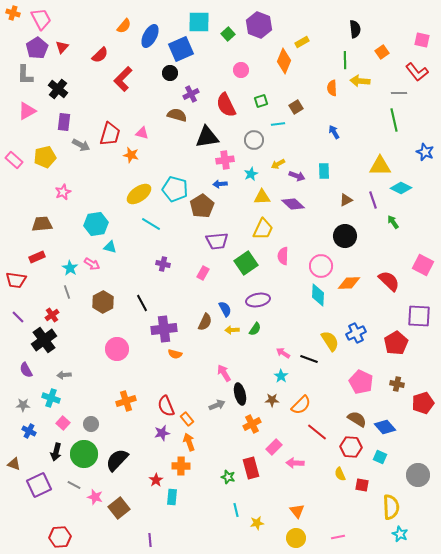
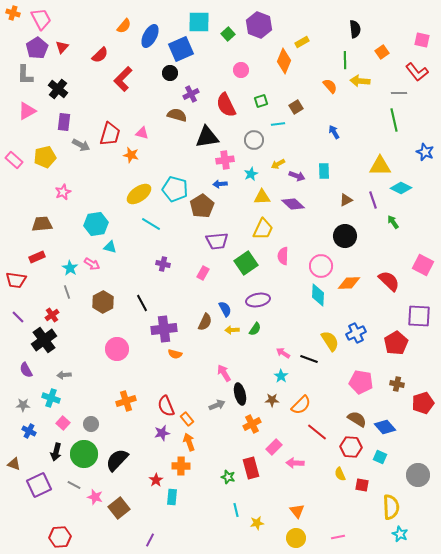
orange semicircle at (332, 88): moved 2 px left, 2 px up; rotated 140 degrees clockwise
pink pentagon at (361, 382): rotated 15 degrees counterclockwise
purple line at (150, 540): rotated 32 degrees clockwise
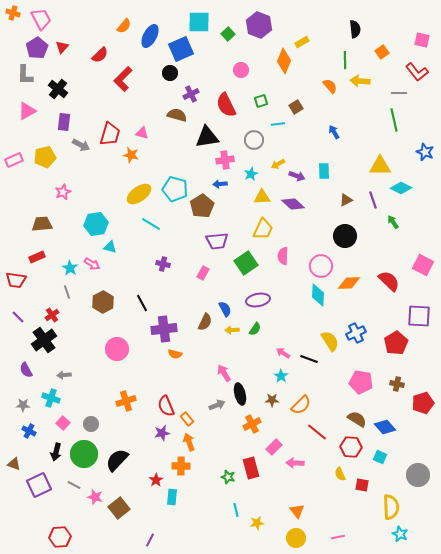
pink rectangle at (14, 160): rotated 66 degrees counterclockwise
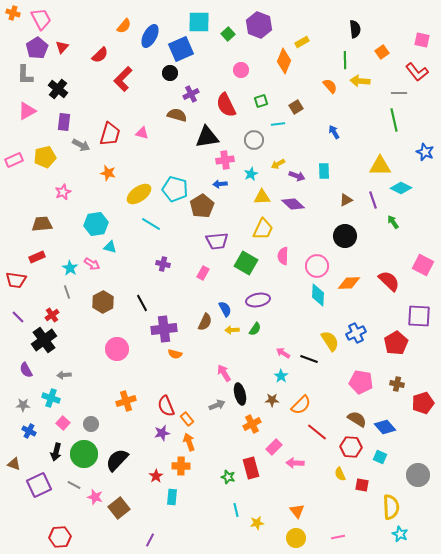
orange star at (131, 155): moved 23 px left, 18 px down
green square at (246, 263): rotated 25 degrees counterclockwise
pink circle at (321, 266): moved 4 px left
red star at (156, 480): moved 4 px up
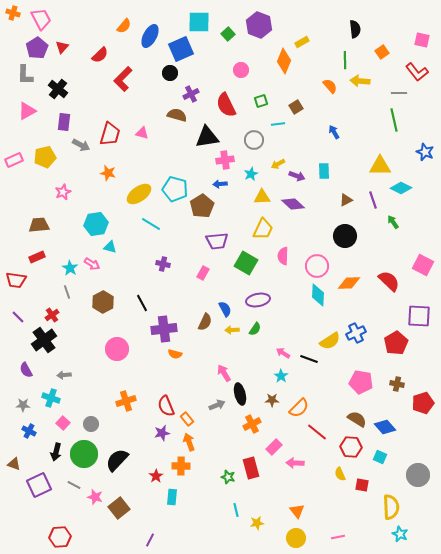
brown trapezoid at (42, 224): moved 3 px left, 1 px down
yellow semicircle at (330, 341): rotated 90 degrees clockwise
orange semicircle at (301, 405): moved 2 px left, 3 px down
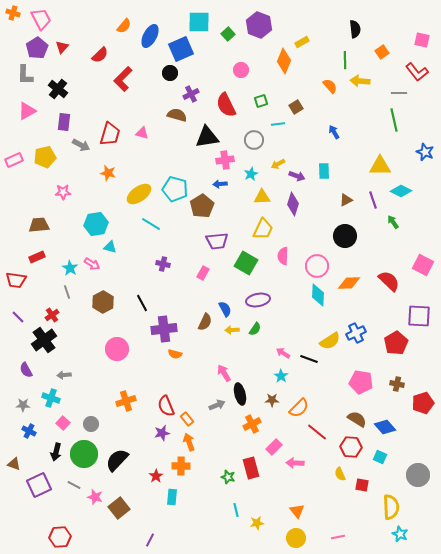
cyan diamond at (401, 188): moved 3 px down
pink star at (63, 192): rotated 21 degrees clockwise
purple diamond at (293, 204): rotated 65 degrees clockwise
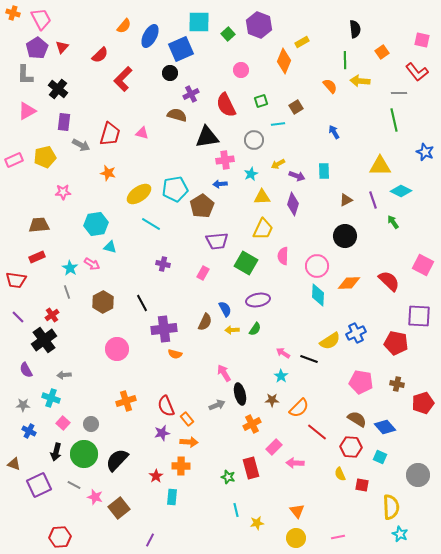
cyan pentagon at (175, 189): rotated 25 degrees counterclockwise
red pentagon at (396, 343): rotated 30 degrees counterclockwise
orange arrow at (189, 442): rotated 114 degrees clockwise
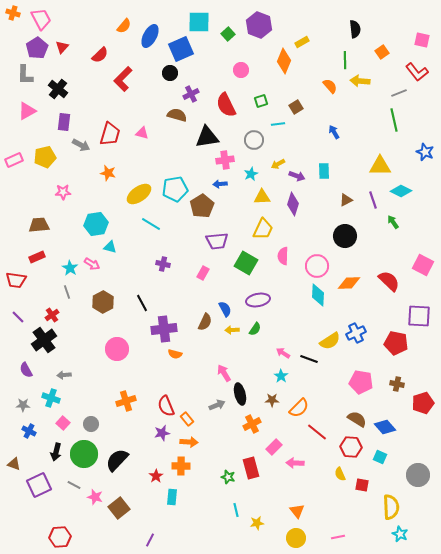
gray line at (399, 93): rotated 21 degrees counterclockwise
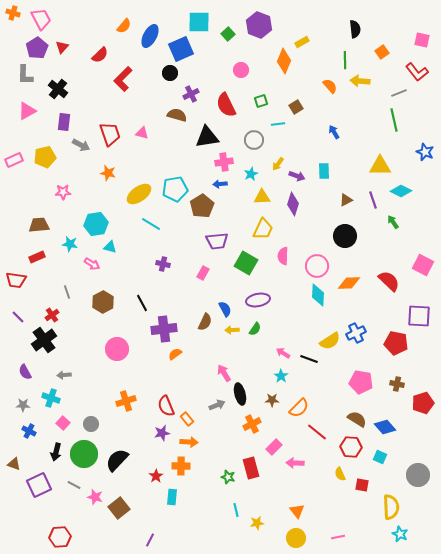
red trapezoid at (110, 134): rotated 35 degrees counterclockwise
pink cross at (225, 160): moved 1 px left, 2 px down
yellow arrow at (278, 164): rotated 24 degrees counterclockwise
cyan star at (70, 268): moved 24 px up; rotated 21 degrees counterclockwise
orange semicircle at (175, 354): rotated 128 degrees clockwise
purple semicircle at (26, 370): moved 1 px left, 2 px down
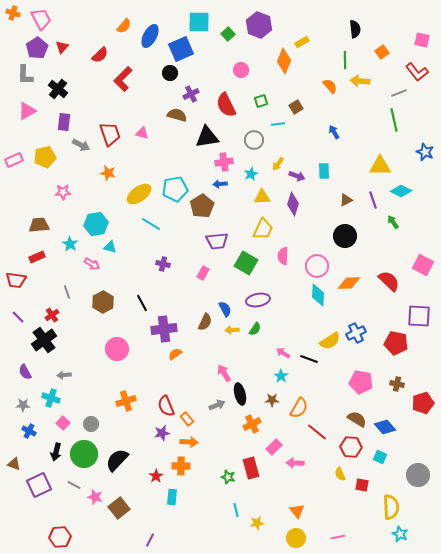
cyan star at (70, 244): rotated 21 degrees clockwise
orange semicircle at (299, 408): rotated 15 degrees counterclockwise
